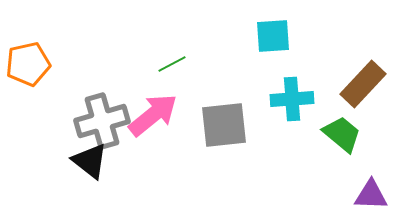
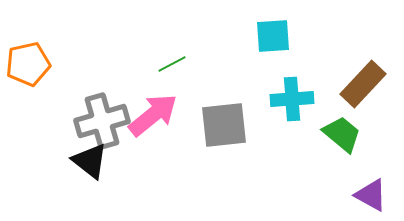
purple triangle: rotated 27 degrees clockwise
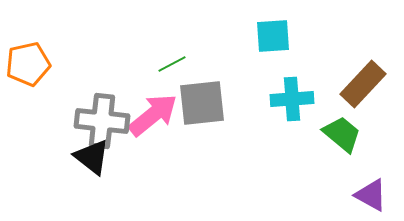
gray cross: rotated 22 degrees clockwise
gray square: moved 22 px left, 22 px up
black triangle: moved 2 px right, 4 px up
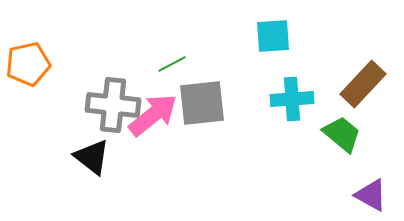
gray cross: moved 11 px right, 16 px up
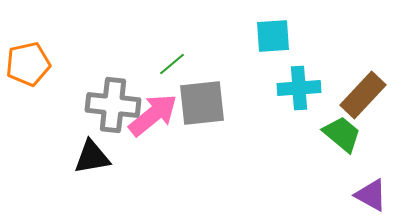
green line: rotated 12 degrees counterclockwise
brown rectangle: moved 11 px down
cyan cross: moved 7 px right, 11 px up
black triangle: rotated 48 degrees counterclockwise
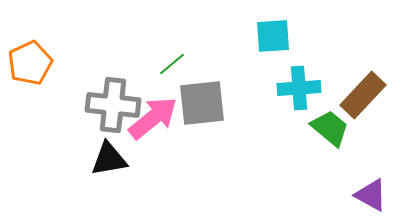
orange pentagon: moved 2 px right, 1 px up; rotated 12 degrees counterclockwise
pink arrow: moved 3 px down
green trapezoid: moved 12 px left, 6 px up
black triangle: moved 17 px right, 2 px down
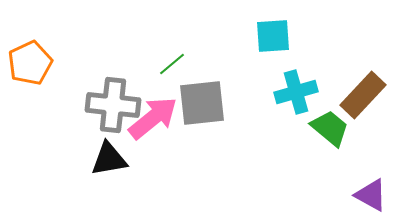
cyan cross: moved 3 px left, 4 px down; rotated 12 degrees counterclockwise
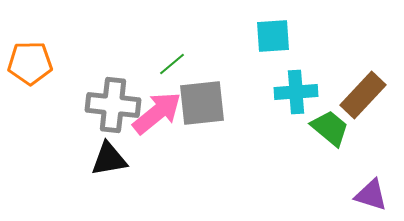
orange pentagon: rotated 24 degrees clockwise
cyan cross: rotated 12 degrees clockwise
pink arrow: moved 4 px right, 5 px up
purple triangle: rotated 12 degrees counterclockwise
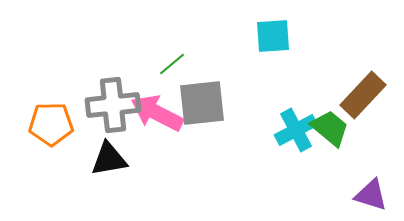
orange pentagon: moved 21 px right, 61 px down
cyan cross: moved 38 px down; rotated 24 degrees counterclockwise
gray cross: rotated 12 degrees counterclockwise
pink arrow: rotated 114 degrees counterclockwise
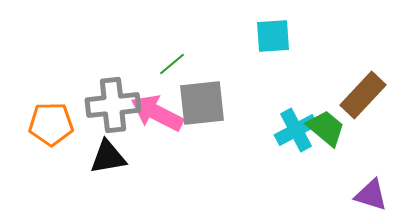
green trapezoid: moved 4 px left
black triangle: moved 1 px left, 2 px up
